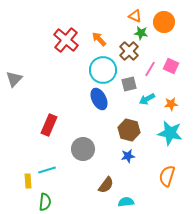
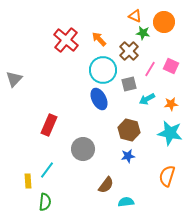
green star: moved 2 px right
cyan line: rotated 36 degrees counterclockwise
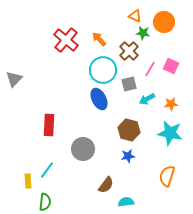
red rectangle: rotated 20 degrees counterclockwise
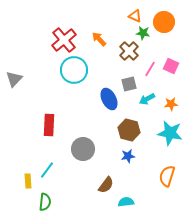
red cross: moved 2 px left; rotated 10 degrees clockwise
cyan circle: moved 29 px left
blue ellipse: moved 10 px right
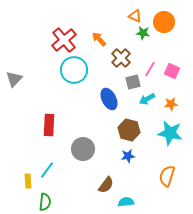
brown cross: moved 8 px left, 7 px down
pink square: moved 1 px right, 5 px down
gray square: moved 4 px right, 2 px up
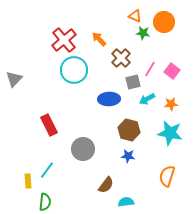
pink square: rotated 14 degrees clockwise
blue ellipse: rotated 65 degrees counterclockwise
red rectangle: rotated 30 degrees counterclockwise
blue star: rotated 16 degrees clockwise
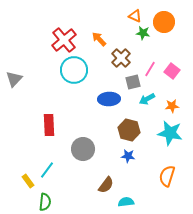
orange star: moved 1 px right, 2 px down
red rectangle: rotated 25 degrees clockwise
yellow rectangle: rotated 32 degrees counterclockwise
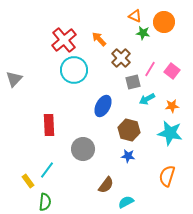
blue ellipse: moved 6 px left, 7 px down; rotated 60 degrees counterclockwise
cyan semicircle: rotated 21 degrees counterclockwise
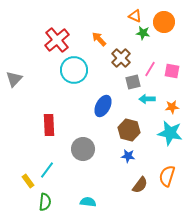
red cross: moved 7 px left
pink square: rotated 28 degrees counterclockwise
cyan arrow: rotated 28 degrees clockwise
orange star: moved 1 px down
brown semicircle: moved 34 px right
cyan semicircle: moved 38 px left; rotated 35 degrees clockwise
